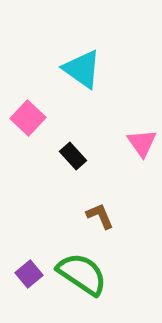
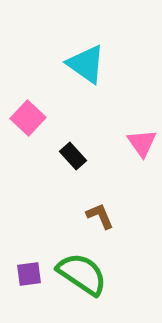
cyan triangle: moved 4 px right, 5 px up
purple square: rotated 32 degrees clockwise
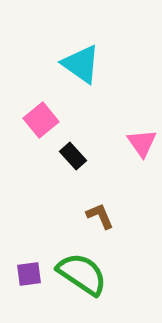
cyan triangle: moved 5 px left
pink square: moved 13 px right, 2 px down; rotated 8 degrees clockwise
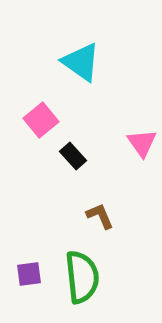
cyan triangle: moved 2 px up
green semicircle: moved 3 px down; rotated 50 degrees clockwise
